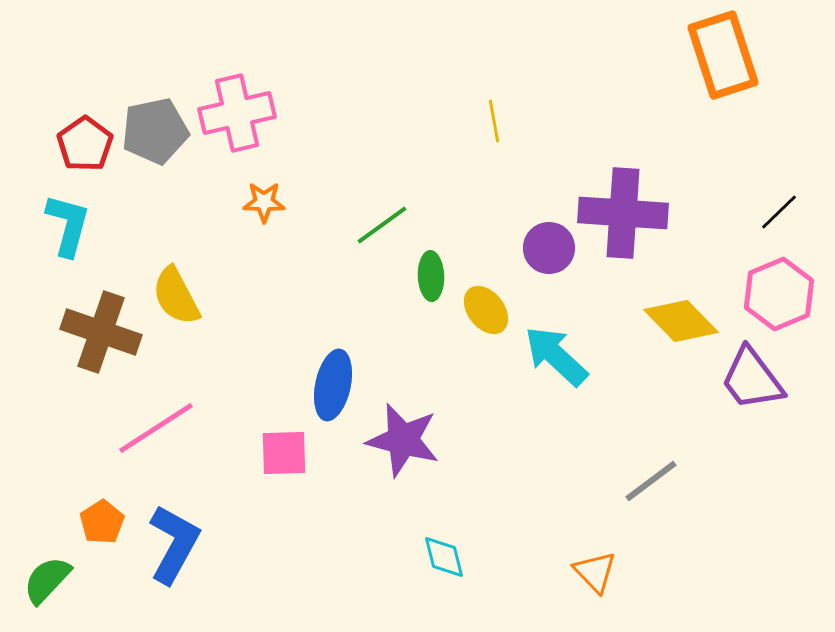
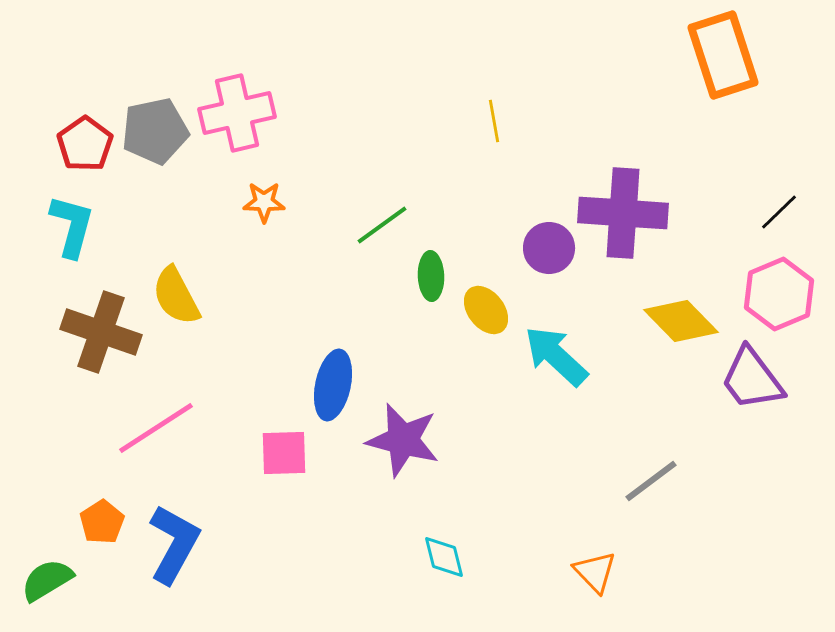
cyan L-shape: moved 4 px right, 1 px down
green semicircle: rotated 16 degrees clockwise
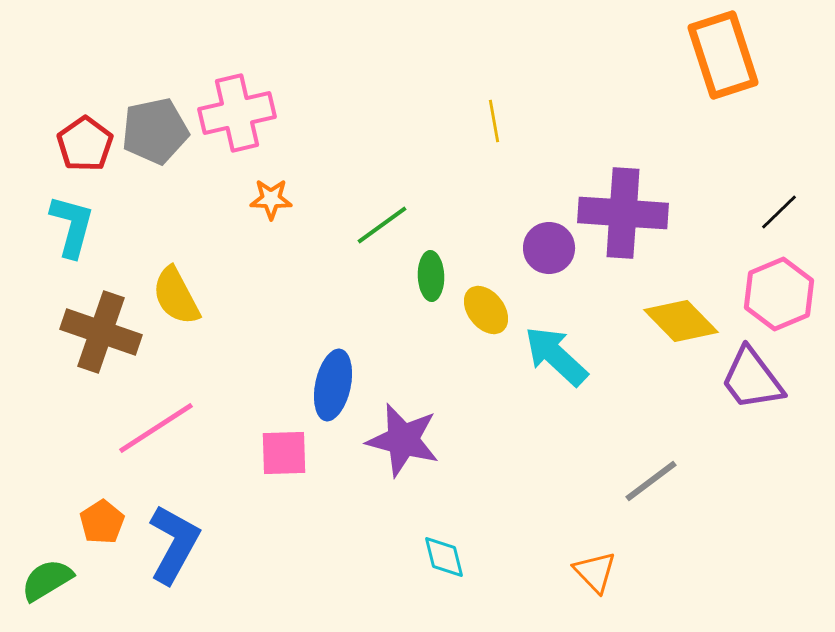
orange star: moved 7 px right, 3 px up
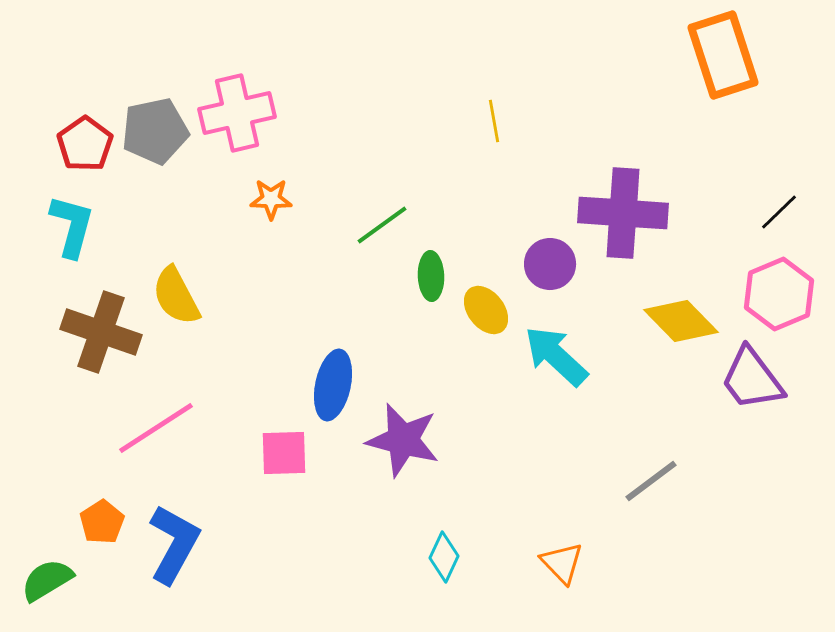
purple circle: moved 1 px right, 16 px down
cyan diamond: rotated 39 degrees clockwise
orange triangle: moved 33 px left, 9 px up
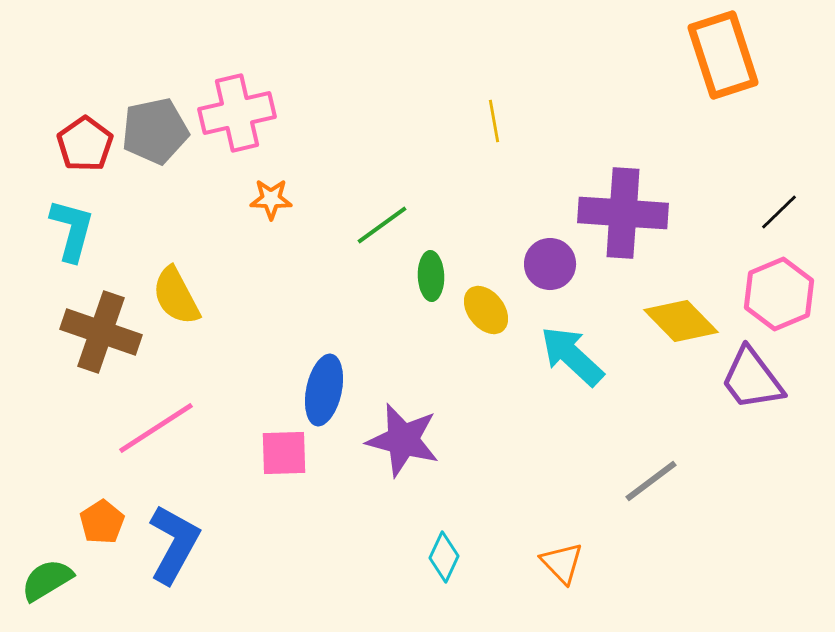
cyan L-shape: moved 4 px down
cyan arrow: moved 16 px right
blue ellipse: moved 9 px left, 5 px down
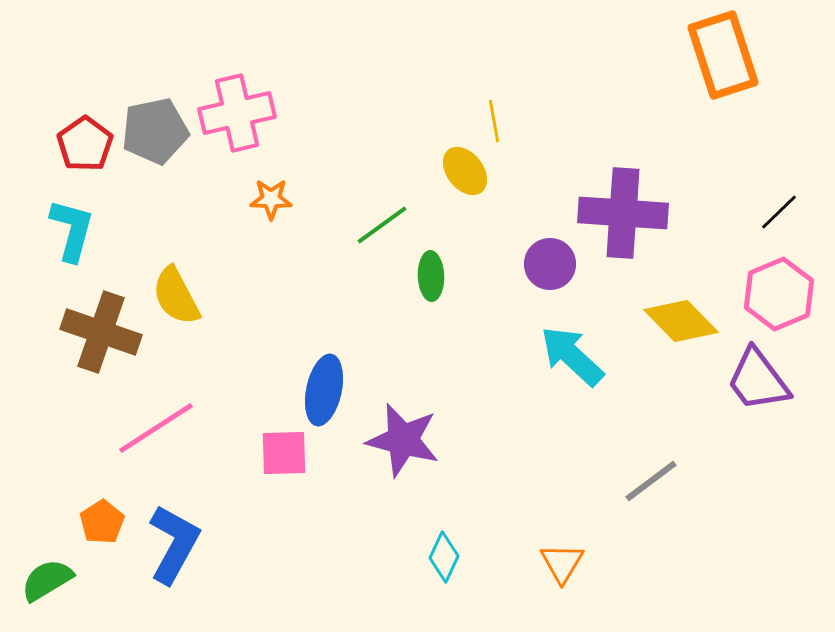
yellow ellipse: moved 21 px left, 139 px up
purple trapezoid: moved 6 px right, 1 px down
orange triangle: rotated 15 degrees clockwise
